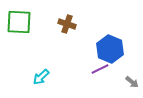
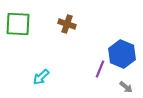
green square: moved 1 px left, 2 px down
blue hexagon: moved 12 px right, 5 px down
purple line: rotated 42 degrees counterclockwise
gray arrow: moved 6 px left, 5 px down
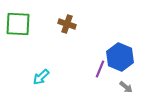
blue hexagon: moved 2 px left, 3 px down
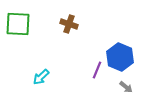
brown cross: moved 2 px right
purple line: moved 3 px left, 1 px down
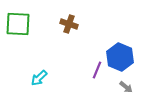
cyan arrow: moved 2 px left, 1 px down
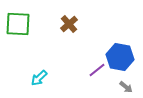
brown cross: rotated 30 degrees clockwise
blue hexagon: rotated 12 degrees counterclockwise
purple line: rotated 30 degrees clockwise
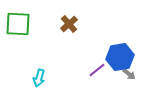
blue hexagon: rotated 20 degrees counterclockwise
cyan arrow: rotated 30 degrees counterclockwise
gray arrow: moved 3 px right, 13 px up
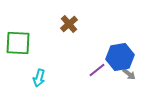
green square: moved 19 px down
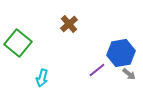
green square: rotated 36 degrees clockwise
blue hexagon: moved 1 px right, 4 px up
cyan arrow: moved 3 px right
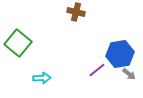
brown cross: moved 7 px right, 12 px up; rotated 36 degrees counterclockwise
blue hexagon: moved 1 px left, 1 px down
cyan arrow: rotated 108 degrees counterclockwise
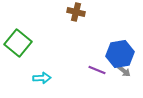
purple line: rotated 60 degrees clockwise
gray arrow: moved 5 px left, 3 px up
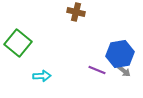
cyan arrow: moved 2 px up
